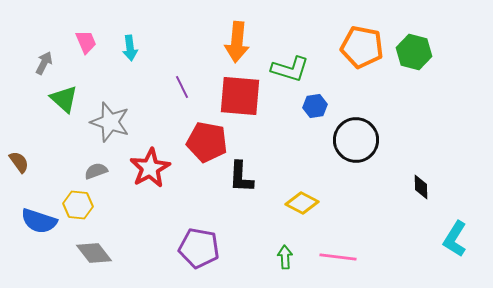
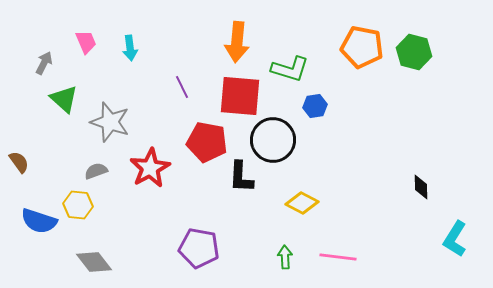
black circle: moved 83 px left
gray diamond: moved 9 px down
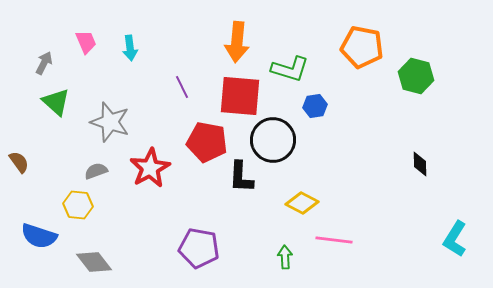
green hexagon: moved 2 px right, 24 px down
green triangle: moved 8 px left, 3 px down
black diamond: moved 1 px left, 23 px up
blue semicircle: moved 15 px down
pink line: moved 4 px left, 17 px up
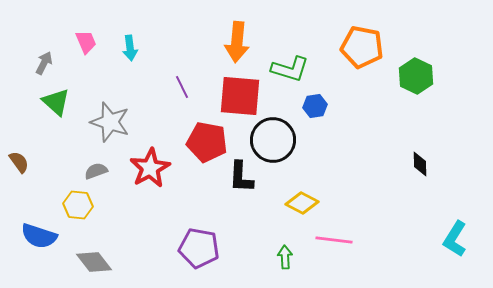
green hexagon: rotated 12 degrees clockwise
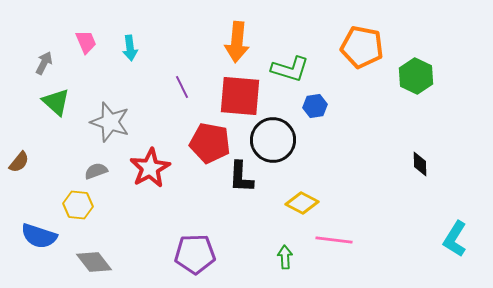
red pentagon: moved 3 px right, 1 px down
brown semicircle: rotated 75 degrees clockwise
purple pentagon: moved 4 px left, 6 px down; rotated 12 degrees counterclockwise
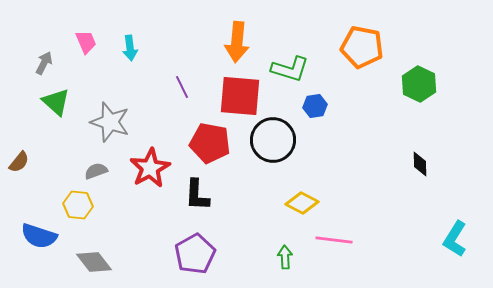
green hexagon: moved 3 px right, 8 px down
black L-shape: moved 44 px left, 18 px down
purple pentagon: rotated 27 degrees counterclockwise
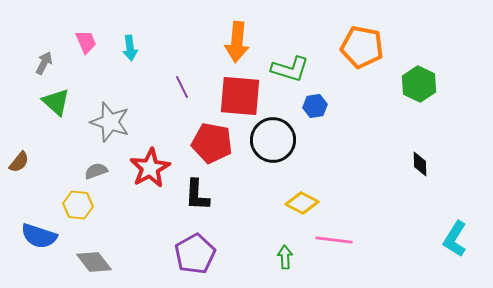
red pentagon: moved 2 px right
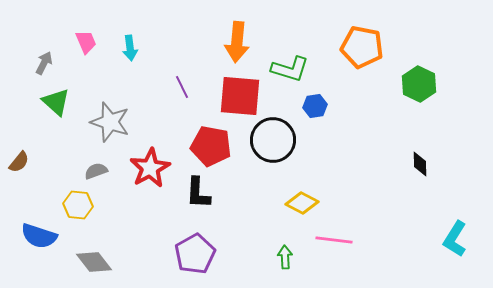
red pentagon: moved 1 px left, 3 px down
black L-shape: moved 1 px right, 2 px up
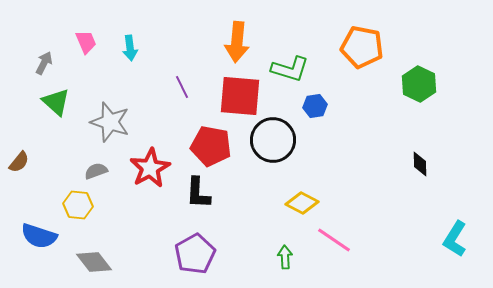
pink line: rotated 27 degrees clockwise
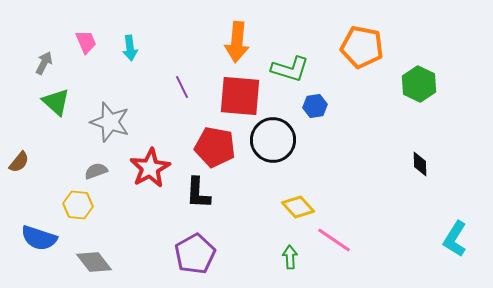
red pentagon: moved 4 px right, 1 px down
yellow diamond: moved 4 px left, 4 px down; rotated 20 degrees clockwise
blue semicircle: moved 2 px down
green arrow: moved 5 px right
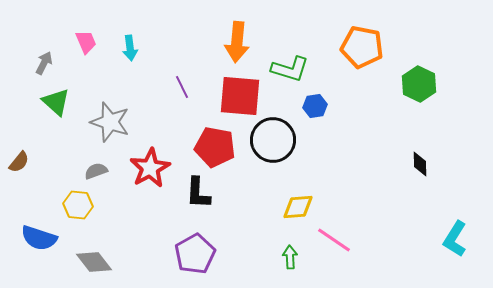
yellow diamond: rotated 52 degrees counterclockwise
